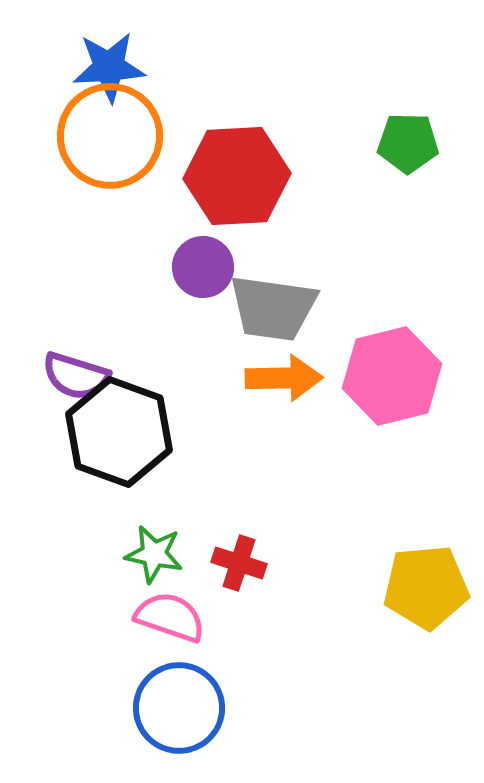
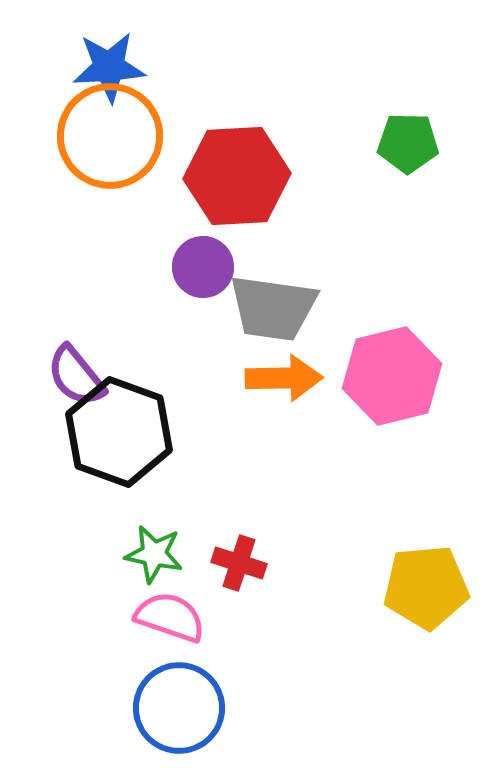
purple semicircle: rotated 34 degrees clockwise
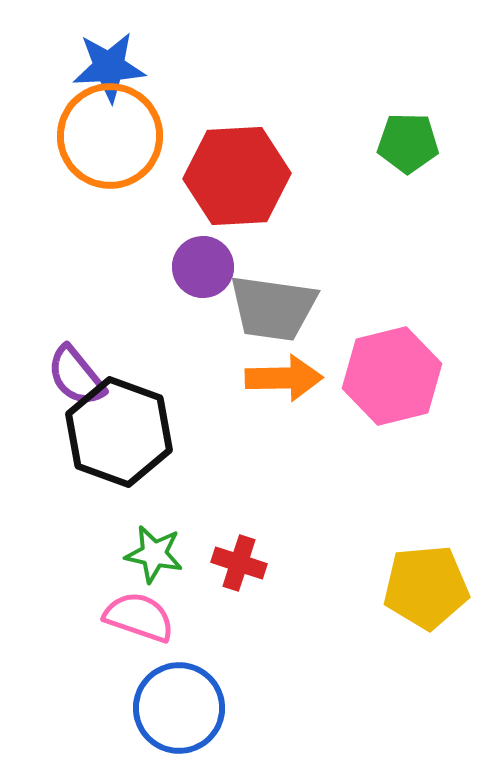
pink semicircle: moved 31 px left
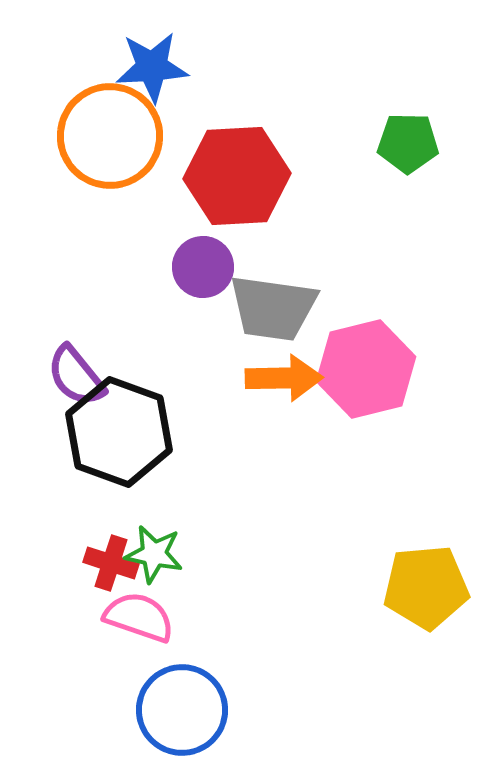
blue star: moved 43 px right
pink hexagon: moved 26 px left, 7 px up
red cross: moved 128 px left
blue circle: moved 3 px right, 2 px down
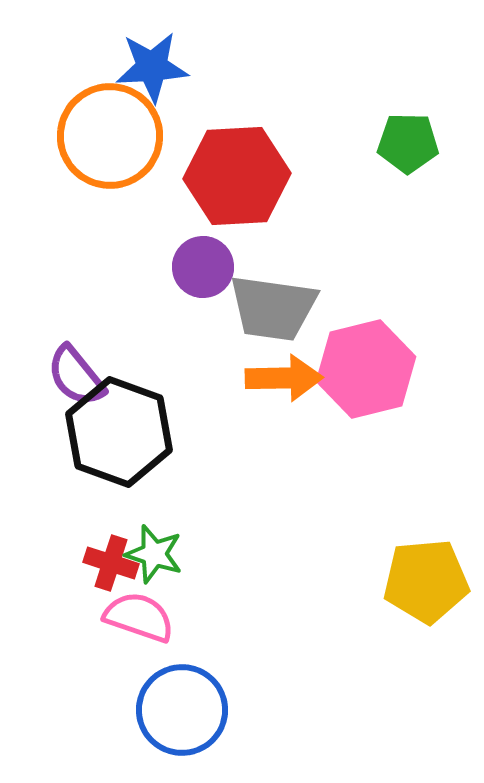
green star: rotated 6 degrees clockwise
yellow pentagon: moved 6 px up
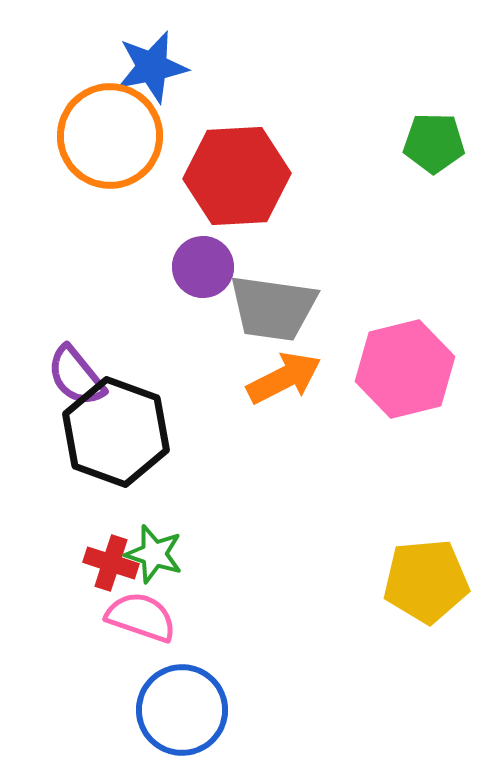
blue star: rotated 8 degrees counterclockwise
green pentagon: moved 26 px right
pink hexagon: moved 39 px right
orange arrow: rotated 26 degrees counterclockwise
black hexagon: moved 3 px left
pink semicircle: moved 2 px right
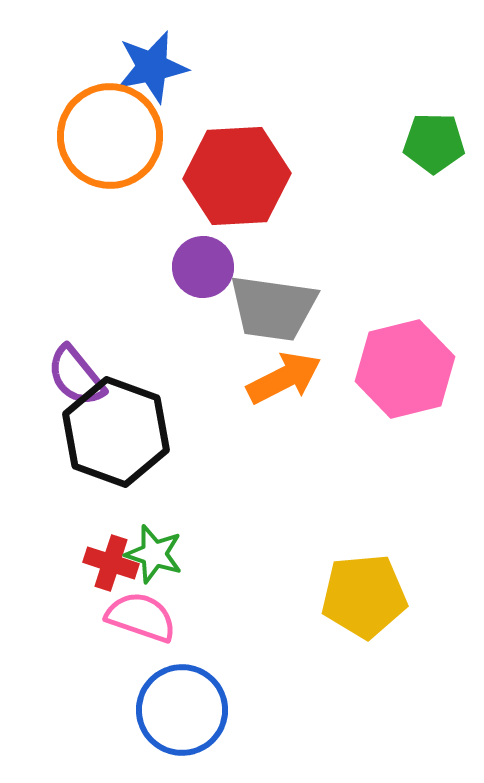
yellow pentagon: moved 62 px left, 15 px down
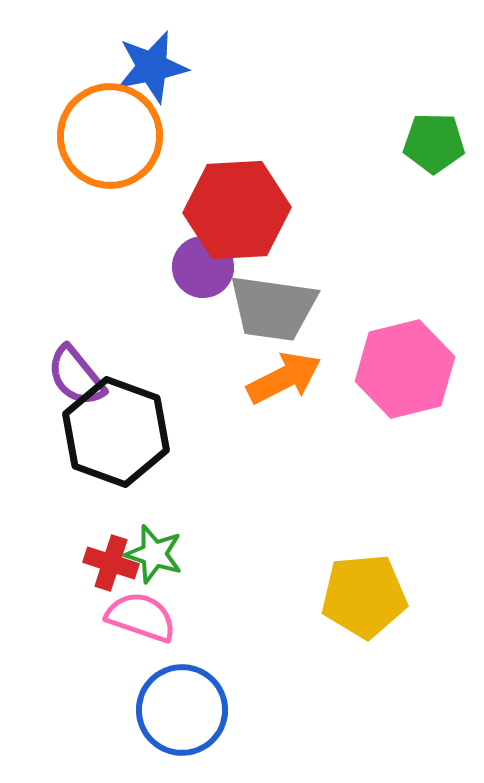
red hexagon: moved 34 px down
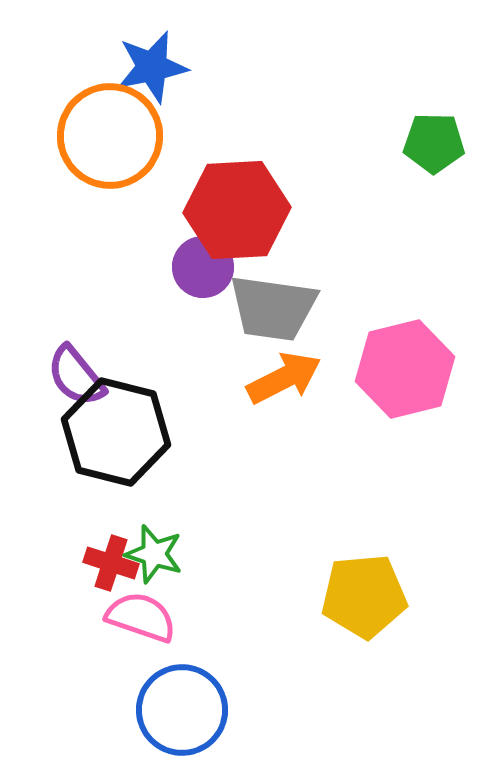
black hexagon: rotated 6 degrees counterclockwise
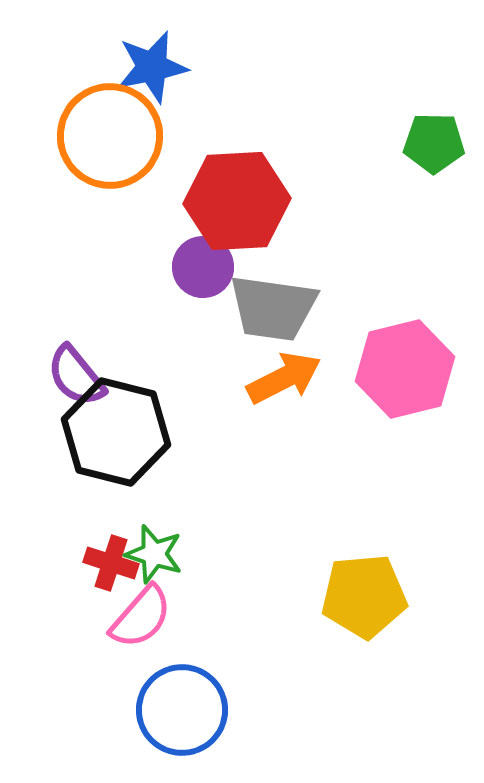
red hexagon: moved 9 px up
pink semicircle: rotated 112 degrees clockwise
